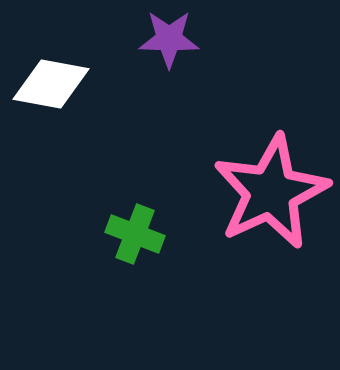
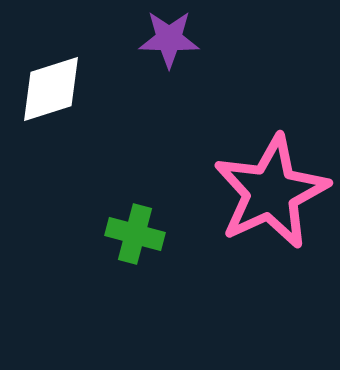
white diamond: moved 5 px down; rotated 28 degrees counterclockwise
green cross: rotated 6 degrees counterclockwise
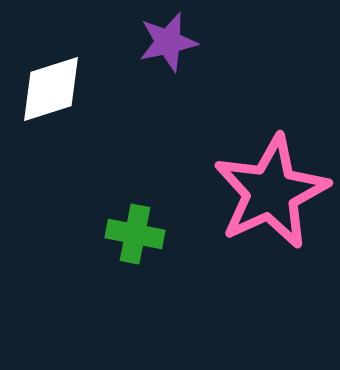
purple star: moved 1 px left, 3 px down; rotated 14 degrees counterclockwise
green cross: rotated 4 degrees counterclockwise
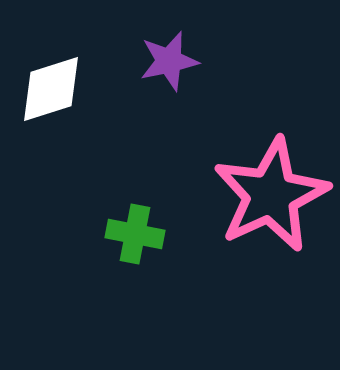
purple star: moved 1 px right, 19 px down
pink star: moved 3 px down
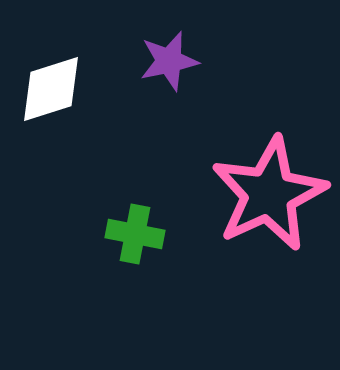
pink star: moved 2 px left, 1 px up
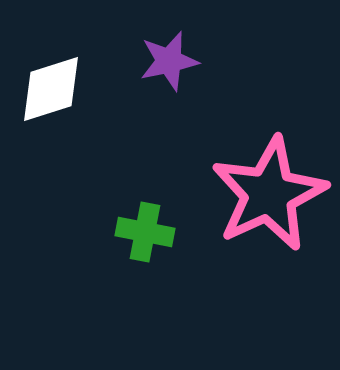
green cross: moved 10 px right, 2 px up
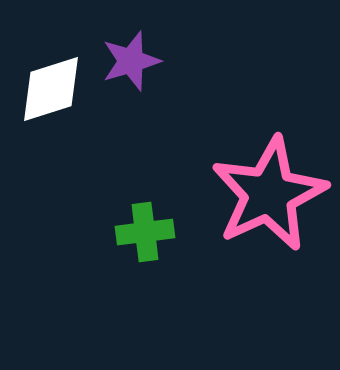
purple star: moved 38 px left; rotated 4 degrees counterclockwise
green cross: rotated 18 degrees counterclockwise
